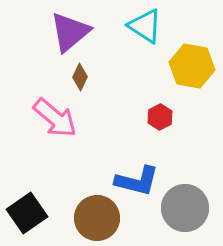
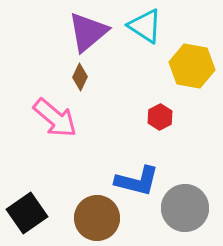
purple triangle: moved 18 px right
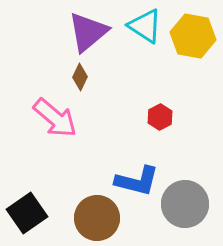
yellow hexagon: moved 1 px right, 30 px up
gray circle: moved 4 px up
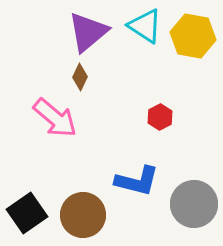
gray circle: moved 9 px right
brown circle: moved 14 px left, 3 px up
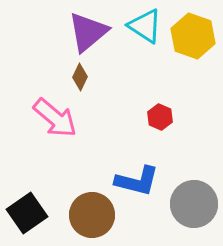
yellow hexagon: rotated 9 degrees clockwise
red hexagon: rotated 10 degrees counterclockwise
brown circle: moved 9 px right
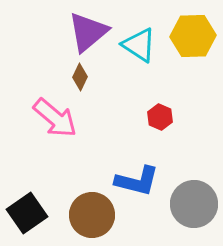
cyan triangle: moved 6 px left, 19 px down
yellow hexagon: rotated 21 degrees counterclockwise
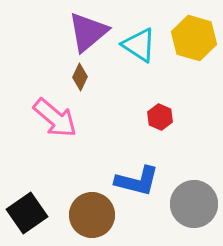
yellow hexagon: moved 1 px right, 2 px down; rotated 18 degrees clockwise
